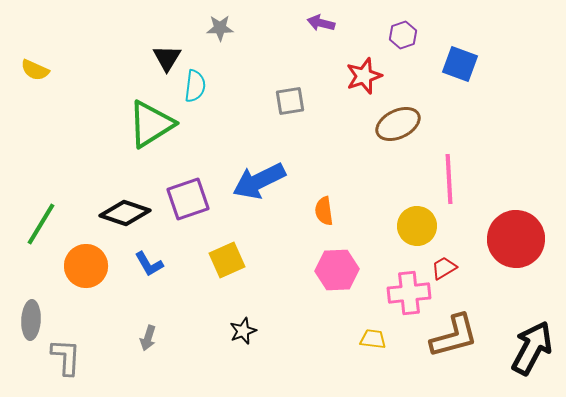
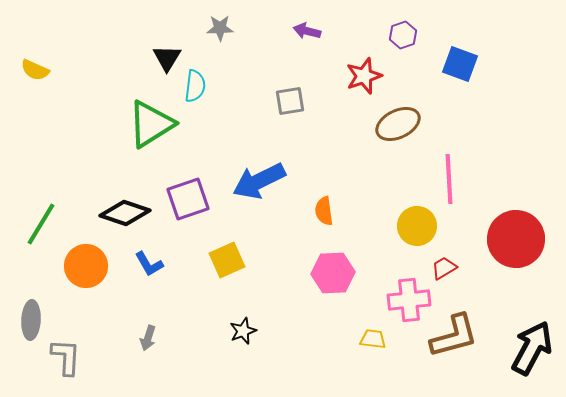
purple arrow: moved 14 px left, 8 px down
pink hexagon: moved 4 px left, 3 px down
pink cross: moved 7 px down
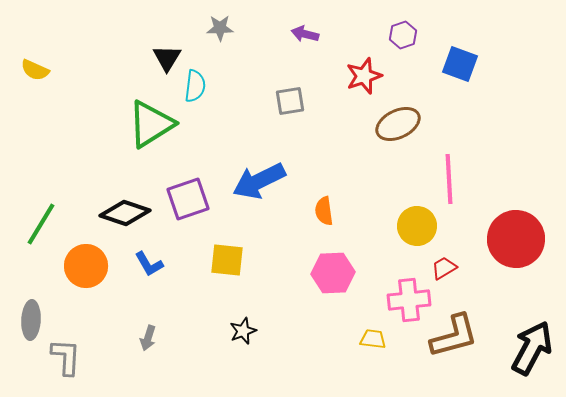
purple arrow: moved 2 px left, 3 px down
yellow square: rotated 30 degrees clockwise
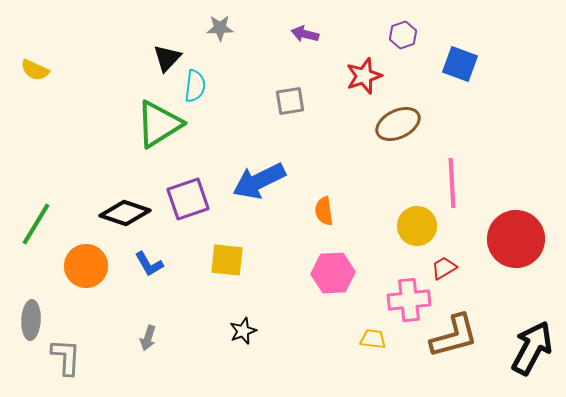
black triangle: rotated 12 degrees clockwise
green triangle: moved 8 px right
pink line: moved 3 px right, 4 px down
green line: moved 5 px left
